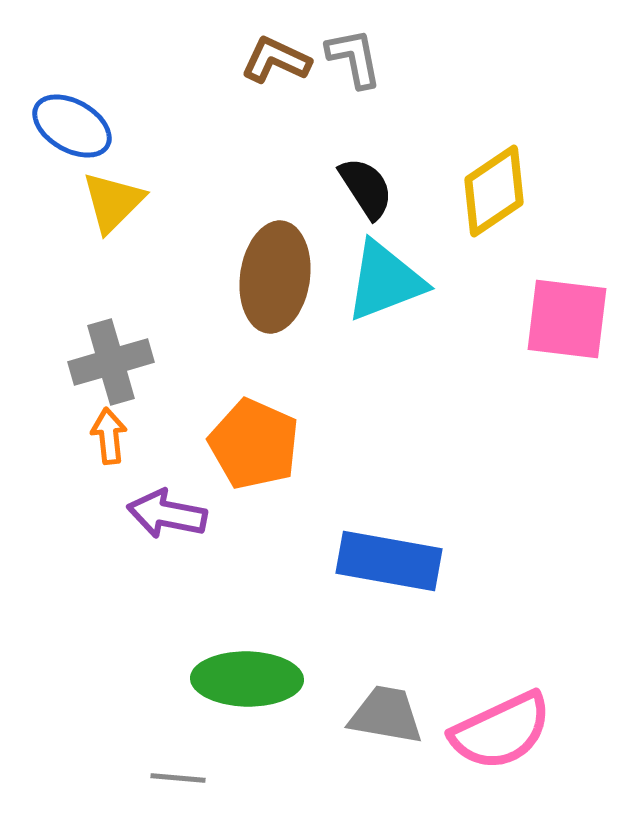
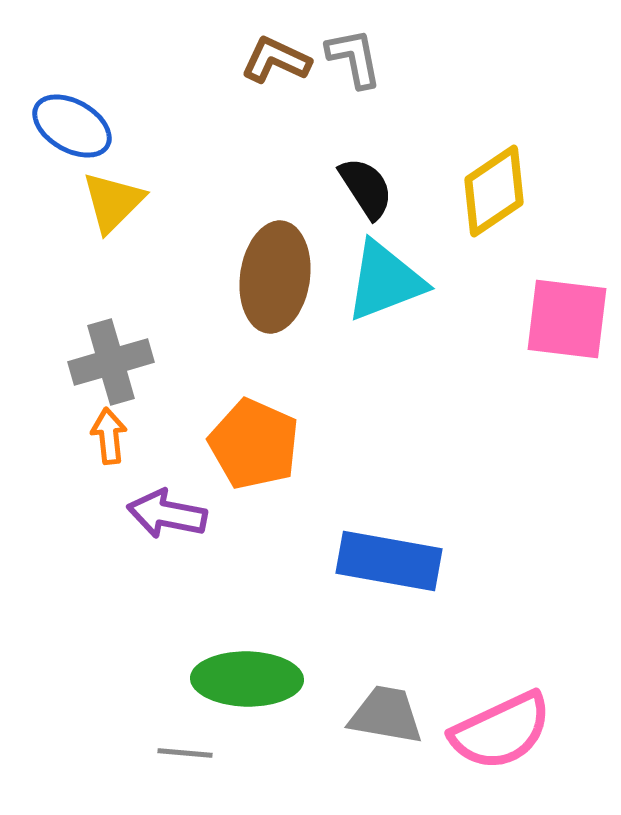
gray line: moved 7 px right, 25 px up
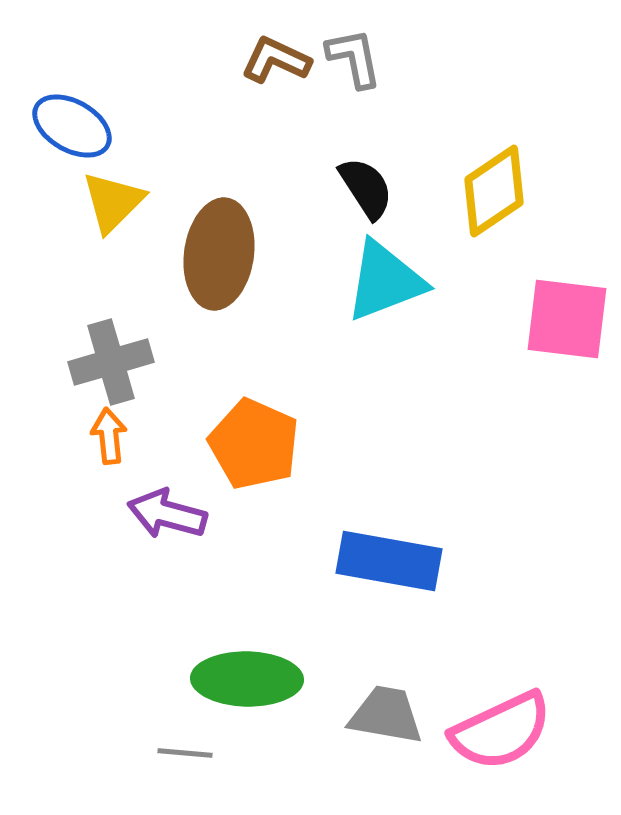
brown ellipse: moved 56 px left, 23 px up
purple arrow: rotated 4 degrees clockwise
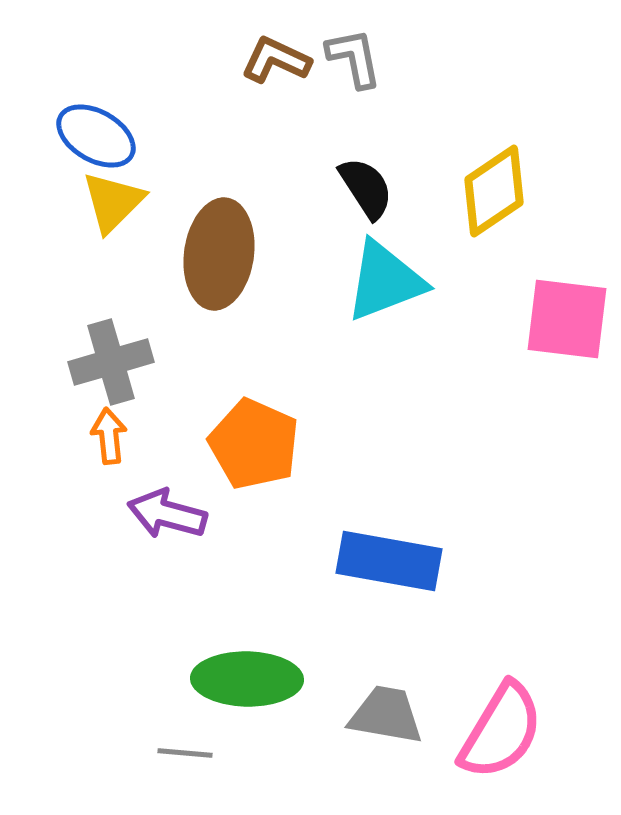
blue ellipse: moved 24 px right, 10 px down
pink semicircle: rotated 34 degrees counterclockwise
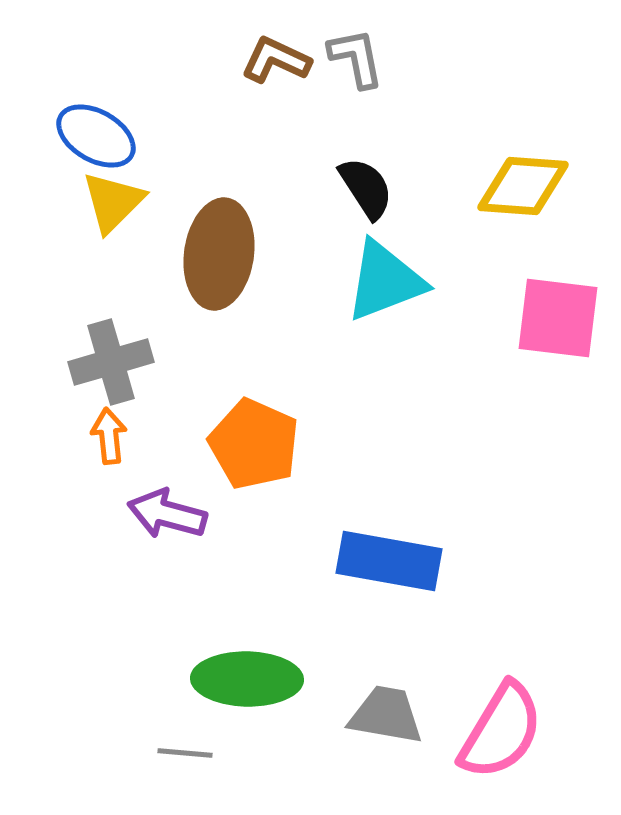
gray L-shape: moved 2 px right
yellow diamond: moved 29 px right, 5 px up; rotated 38 degrees clockwise
pink square: moved 9 px left, 1 px up
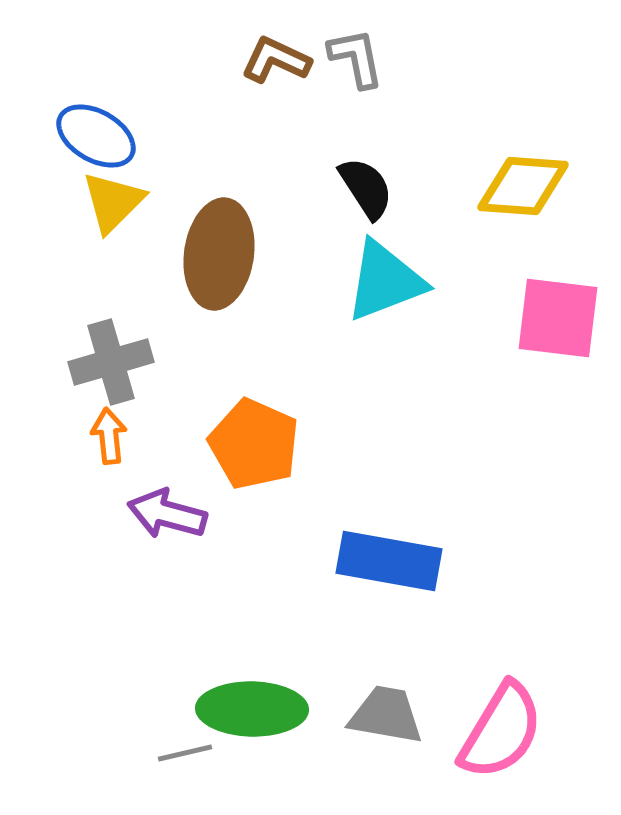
green ellipse: moved 5 px right, 30 px down
gray line: rotated 18 degrees counterclockwise
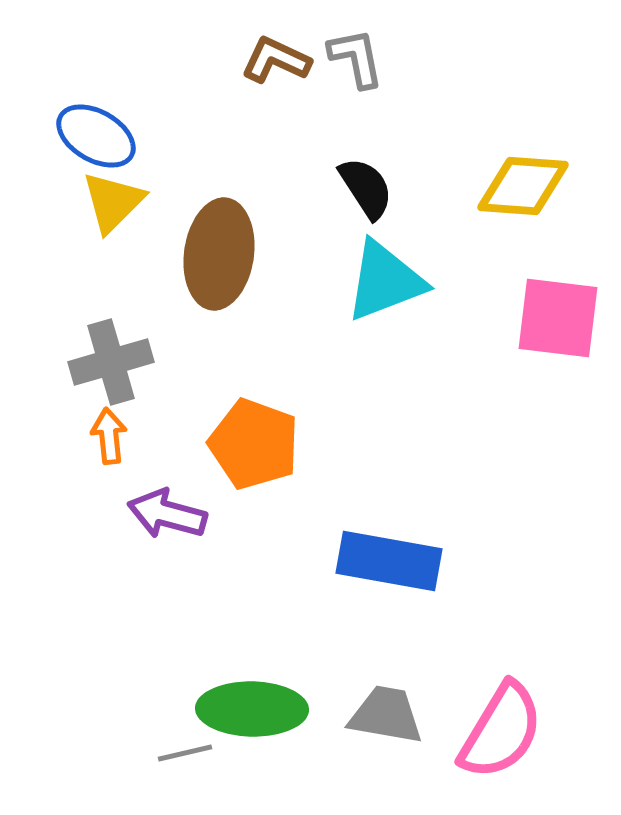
orange pentagon: rotated 4 degrees counterclockwise
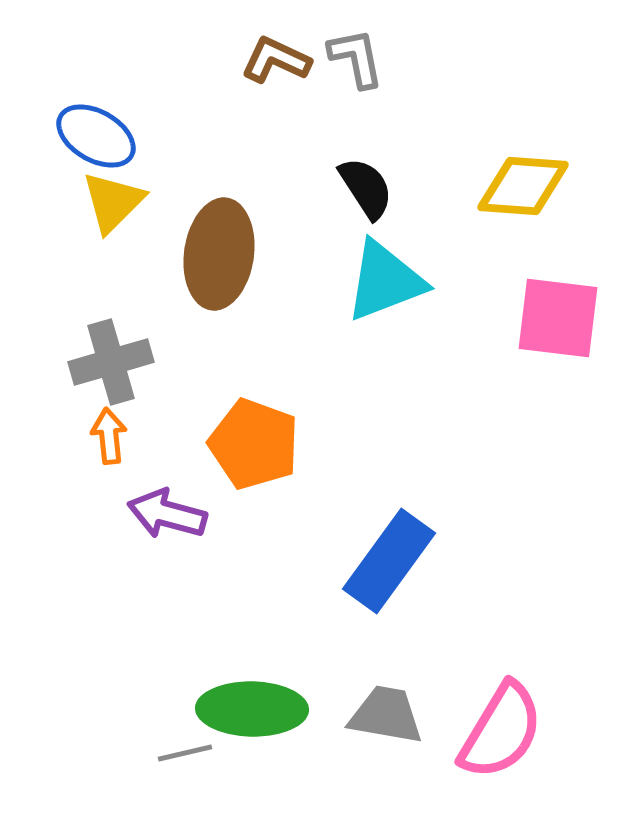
blue rectangle: rotated 64 degrees counterclockwise
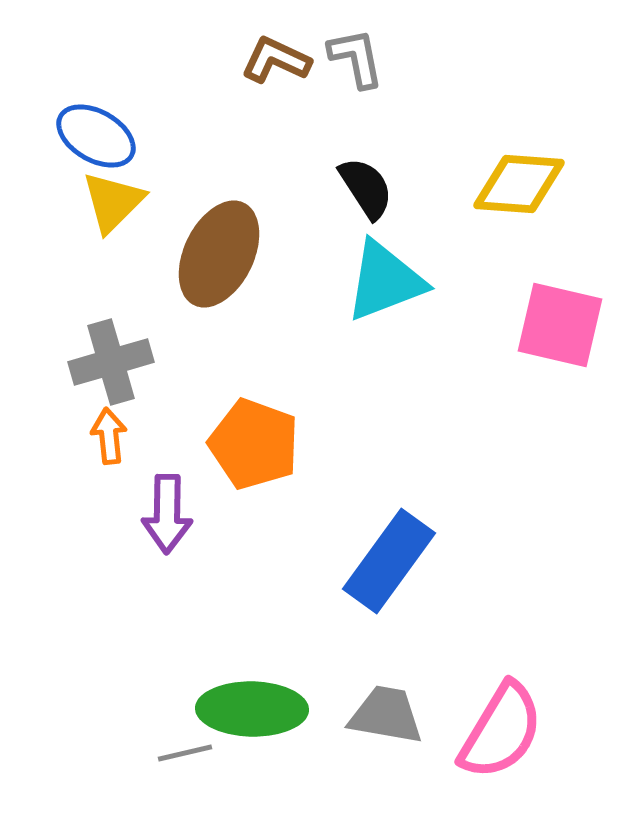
yellow diamond: moved 4 px left, 2 px up
brown ellipse: rotated 18 degrees clockwise
pink square: moved 2 px right, 7 px down; rotated 6 degrees clockwise
purple arrow: rotated 104 degrees counterclockwise
